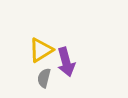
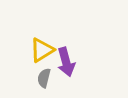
yellow triangle: moved 1 px right
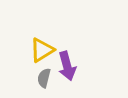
purple arrow: moved 1 px right, 4 px down
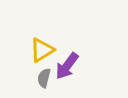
purple arrow: rotated 52 degrees clockwise
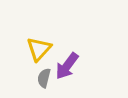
yellow triangle: moved 3 px left, 1 px up; rotated 16 degrees counterclockwise
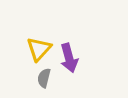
purple arrow: moved 2 px right, 8 px up; rotated 52 degrees counterclockwise
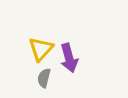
yellow triangle: moved 2 px right
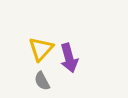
gray semicircle: moved 2 px left, 3 px down; rotated 42 degrees counterclockwise
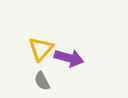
purple arrow: rotated 60 degrees counterclockwise
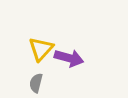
gray semicircle: moved 6 px left, 2 px down; rotated 42 degrees clockwise
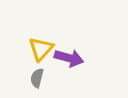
gray semicircle: moved 1 px right, 5 px up
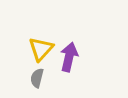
purple arrow: moved 1 px up; rotated 92 degrees counterclockwise
